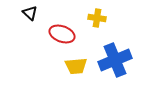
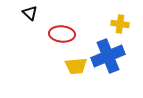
yellow cross: moved 23 px right, 6 px down
red ellipse: rotated 15 degrees counterclockwise
blue cross: moved 7 px left, 4 px up
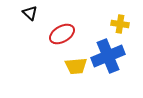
red ellipse: rotated 35 degrees counterclockwise
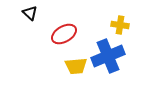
yellow cross: moved 1 px down
red ellipse: moved 2 px right
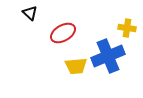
yellow cross: moved 7 px right, 3 px down
red ellipse: moved 1 px left, 1 px up
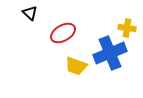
blue cross: moved 2 px right, 3 px up
yellow trapezoid: rotated 25 degrees clockwise
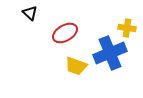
red ellipse: moved 2 px right
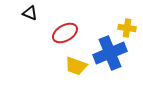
black triangle: rotated 21 degrees counterclockwise
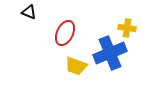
black triangle: moved 1 px left, 1 px up
red ellipse: rotated 35 degrees counterclockwise
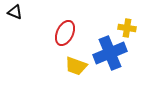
black triangle: moved 14 px left
